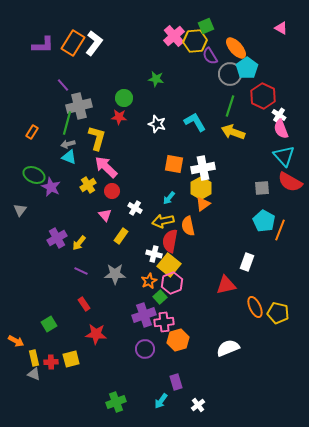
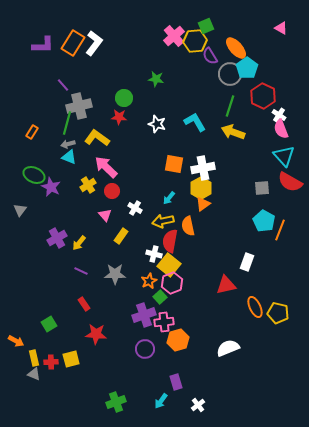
yellow L-shape at (97, 138): rotated 70 degrees counterclockwise
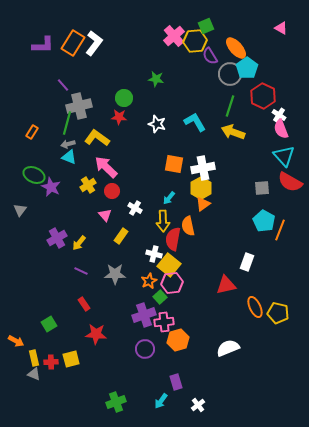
yellow arrow at (163, 221): rotated 80 degrees counterclockwise
red semicircle at (170, 241): moved 3 px right, 2 px up
pink hexagon at (172, 283): rotated 15 degrees clockwise
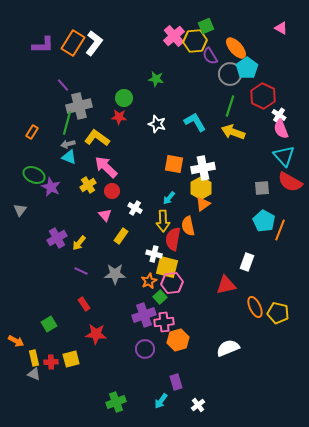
yellow square at (169, 265): moved 2 px left, 2 px down; rotated 25 degrees counterclockwise
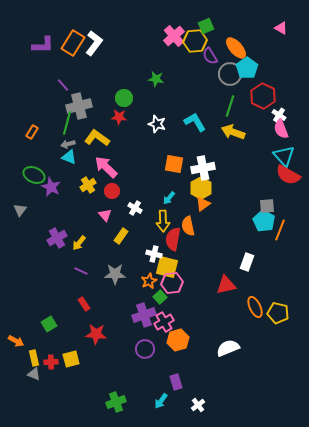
red semicircle at (290, 182): moved 2 px left, 7 px up
gray square at (262, 188): moved 5 px right, 18 px down
pink cross at (164, 322): rotated 24 degrees counterclockwise
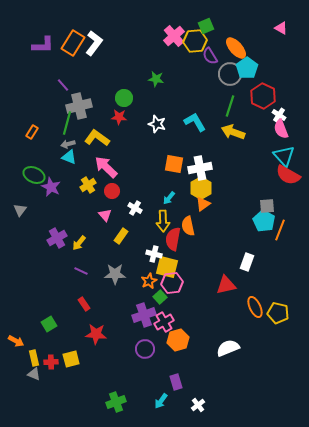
white cross at (203, 168): moved 3 px left
